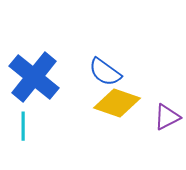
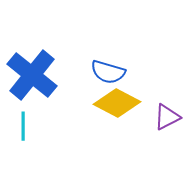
blue semicircle: moved 3 px right; rotated 20 degrees counterclockwise
blue cross: moved 2 px left, 2 px up
yellow diamond: rotated 9 degrees clockwise
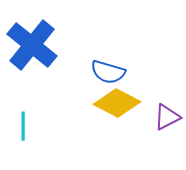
blue cross: moved 30 px up
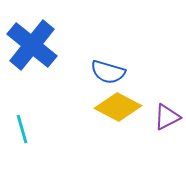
yellow diamond: moved 1 px right, 4 px down
cyan line: moved 1 px left, 3 px down; rotated 16 degrees counterclockwise
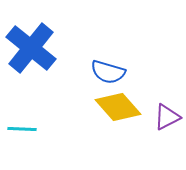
blue cross: moved 1 px left, 3 px down
yellow diamond: rotated 21 degrees clockwise
cyan line: rotated 72 degrees counterclockwise
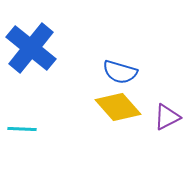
blue semicircle: moved 12 px right
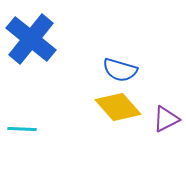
blue cross: moved 9 px up
blue semicircle: moved 2 px up
purple triangle: moved 1 px left, 2 px down
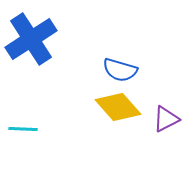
blue cross: rotated 18 degrees clockwise
cyan line: moved 1 px right
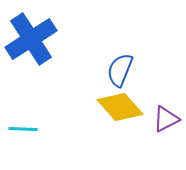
blue semicircle: rotated 96 degrees clockwise
yellow diamond: moved 2 px right
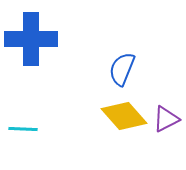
blue cross: rotated 33 degrees clockwise
blue semicircle: moved 2 px right, 1 px up
yellow diamond: moved 4 px right, 9 px down
